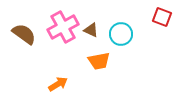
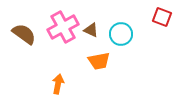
orange arrow: rotated 48 degrees counterclockwise
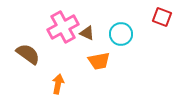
brown triangle: moved 4 px left, 3 px down
brown semicircle: moved 4 px right, 20 px down
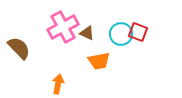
red square: moved 24 px left, 15 px down
brown semicircle: moved 9 px left, 6 px up; rotated 10 degrees clockwise
